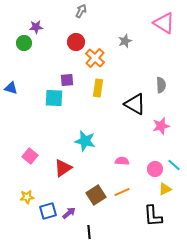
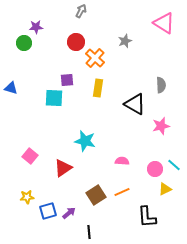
black L-shape: moved 6 px left, 1 px down
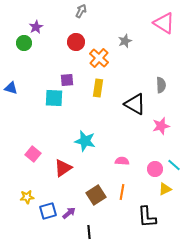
purple star: rotated 24 degrees counterclockwise
orange cross: moved 4 px right
pink square: moved 3 px right, 2 px up
orange line: rotated 56 degrees counterclockwise
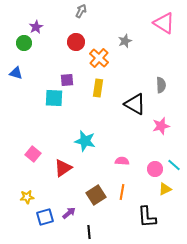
blue triangle: moved 5 px right, 15 px up
blue square: moved 3 px left, 6 px down
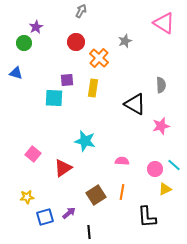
yellow rectangle: moved 5 px left
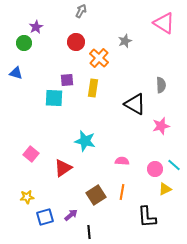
pink square: moved 2 px left
purple arrow: moved 2 px right, 2 px down
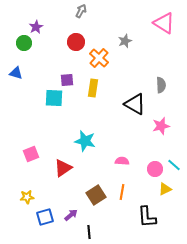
pink square: rotated 28 degrees clockwise
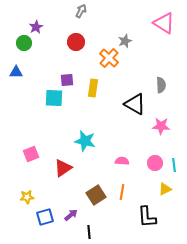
orange cross: moved 10 px right
blue triangle: moved 1 px up; rotated 16 degrees counterclockwise
pink star: rotated 18 degrees clockwise
cyan line: rotated 40 degrees clockwise
pink circle: moved 6 px up
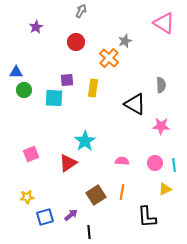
green circle: moved 47 px down
cyan star: rotated 25 degrees clockwise
red triangle: moved 5 px right, 5 px up
